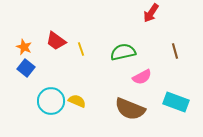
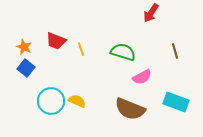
red trapezoid: rotated 15 degrees counterclockwise
green semicircle: rotated 30 degrees clockwise
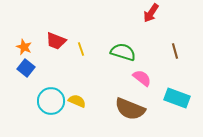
pink semicircle: moved 1 px down; rotated 114 degrees counterclockwise
cyan rectangle: moved 1 px right, 4 px up
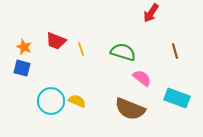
blue square: moved 4 px left; rotated 24 degrees counterclockwise
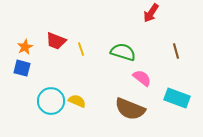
orange star: moved 1 px right; rotated 21 degrees clockwise
brown line: moved 1 px right
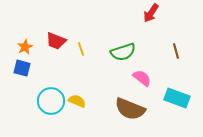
green semicircle: rotated 145 degrees clockwise
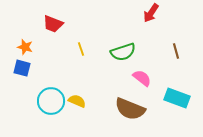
red trapezoid: moved 3 px left, 17 px up
orange star: rotated 28 degrees counterclockwise
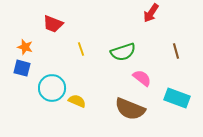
cyan circle: moved 1 px right, 13 px up
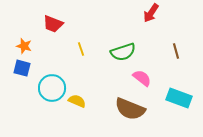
orange star: moved 1 px left, 1 px up
cyan rectangle: moved 2 px right
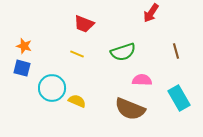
red trapezoid: moved 31 px right
yellow line: moved 4 px left, 5 px down; rotated 48 degrees counterclockwise
pink semicircle: moved 2 px down; rotated 36 degrees counterclockwise
cyan rectangle: rotated 40 degrees clockwise
